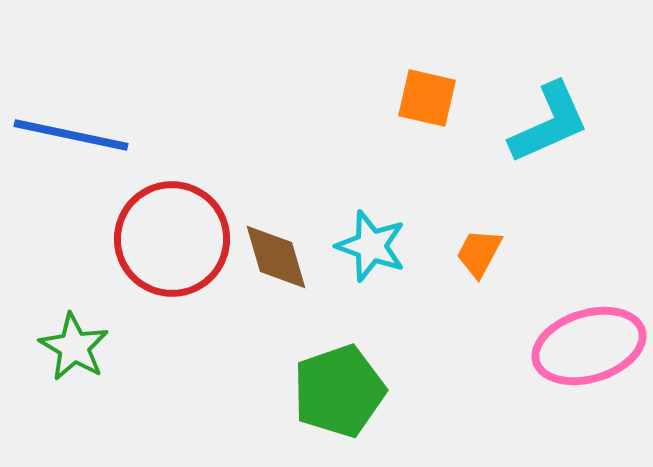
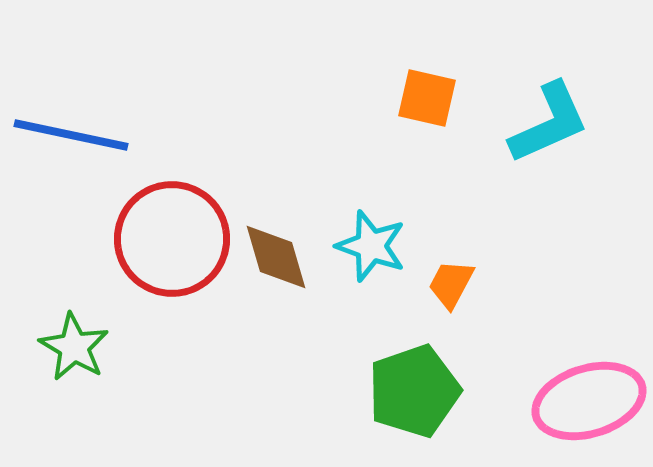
orange trapezoid: moved 28 px left, 31 px down
pink ellipse: moved 55 px down
green pentagon: moved 75 px right
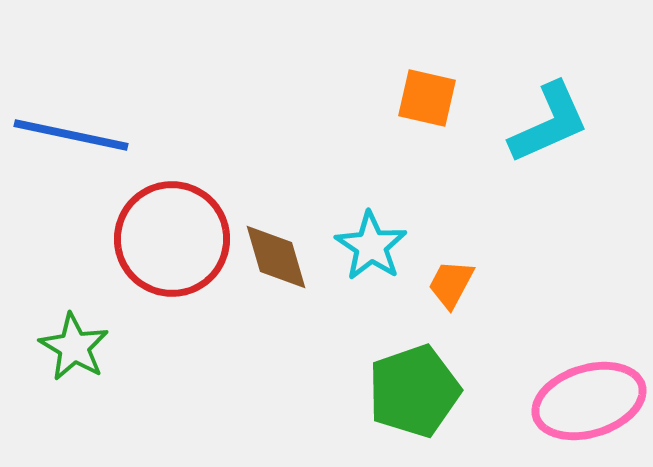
cyan star: rotated 14 degrees clockwise
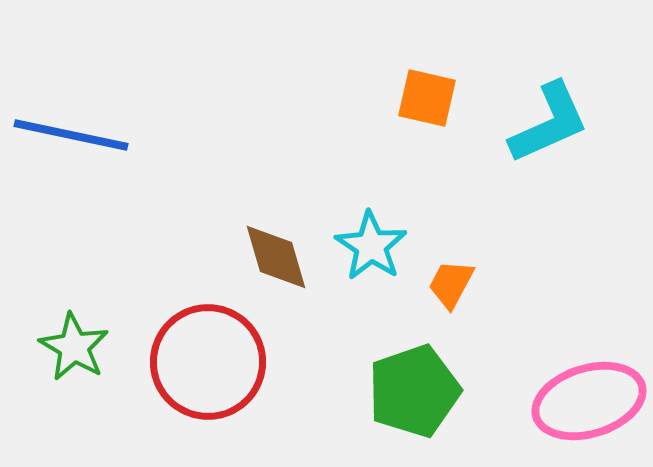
red circle: moved 36 px right, 123 px down
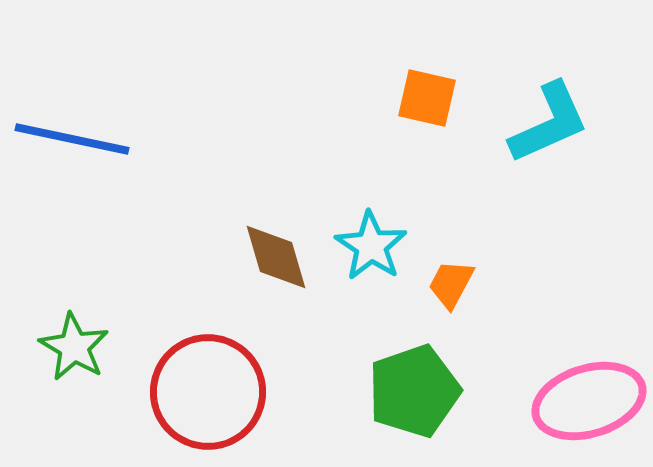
blue line: moved 1 px right, 4 px down
red circle: moved 30 px down
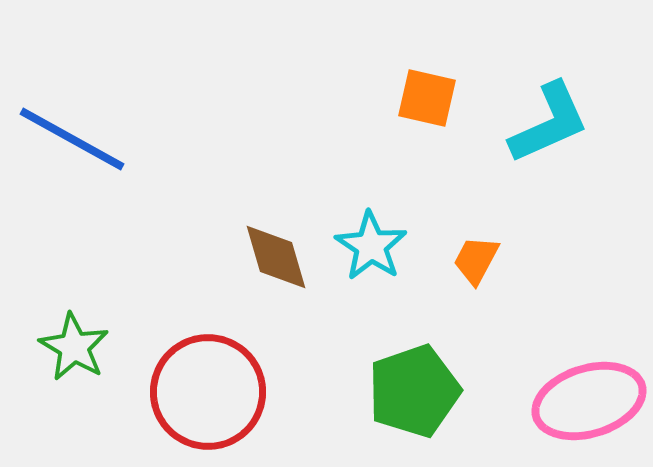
blue line: rotated 17 degrees clockwise
orange trapezoid: moved 25 px right, 24 px up
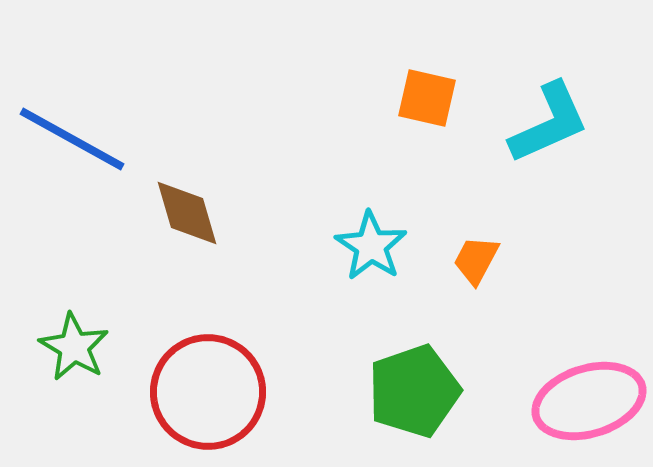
brown diamond: moved 89 px left, 44 px up
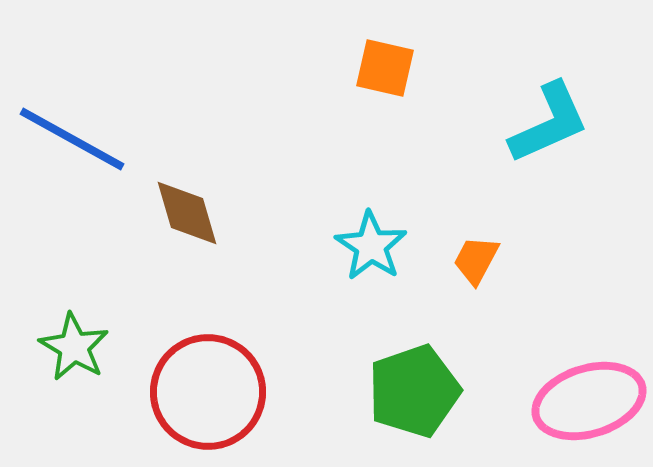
orange square: moved 42 px left, 30 px up
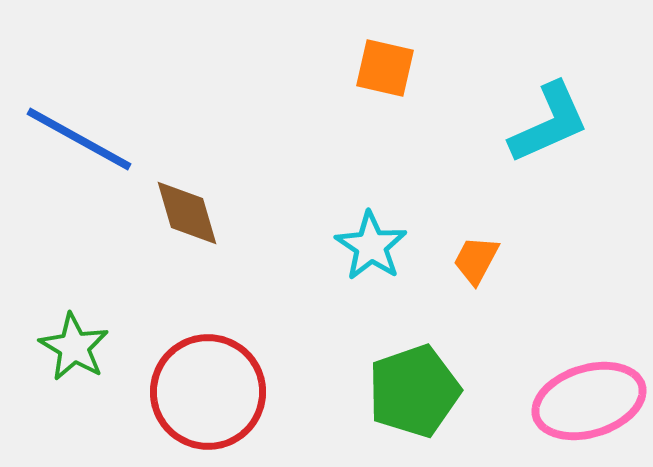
blue line: moved 7 px right
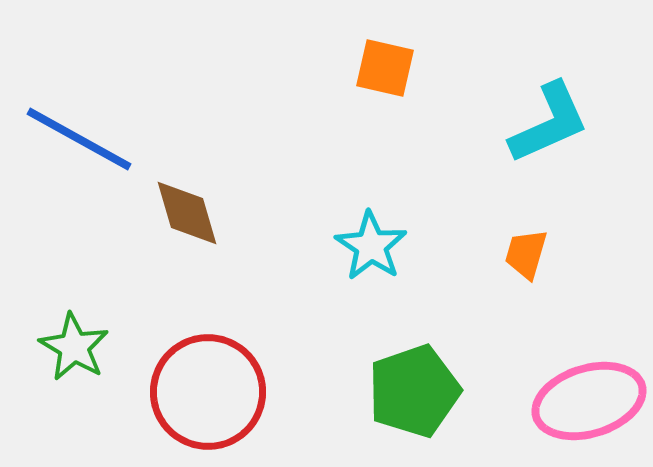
orange trapezoid: moved 50 px right, 6 px up; rotated 12 degrees counterclockwise
